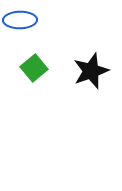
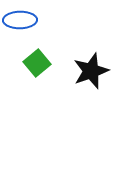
green square: moved 3 px right, 5 px up
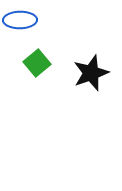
black star: moved 2 px down
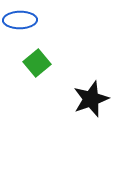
black star: moved 26 px down
